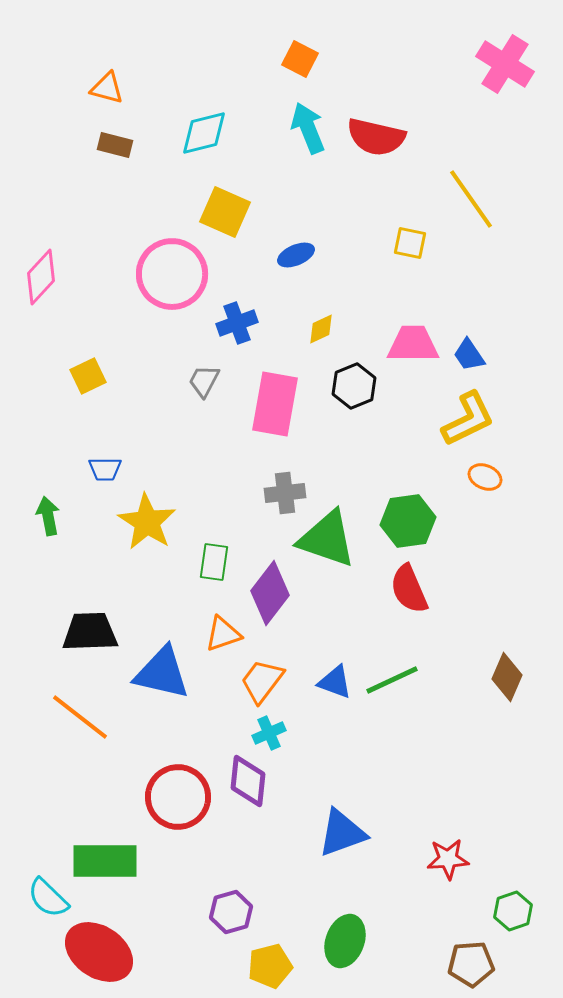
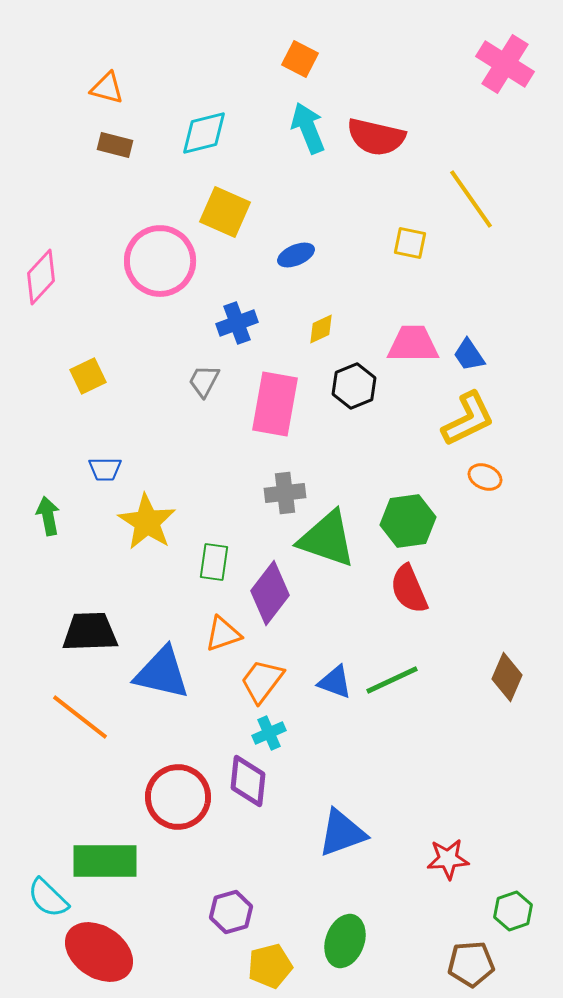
pink circle at (172, 274): moved 12 px left, 13 px up
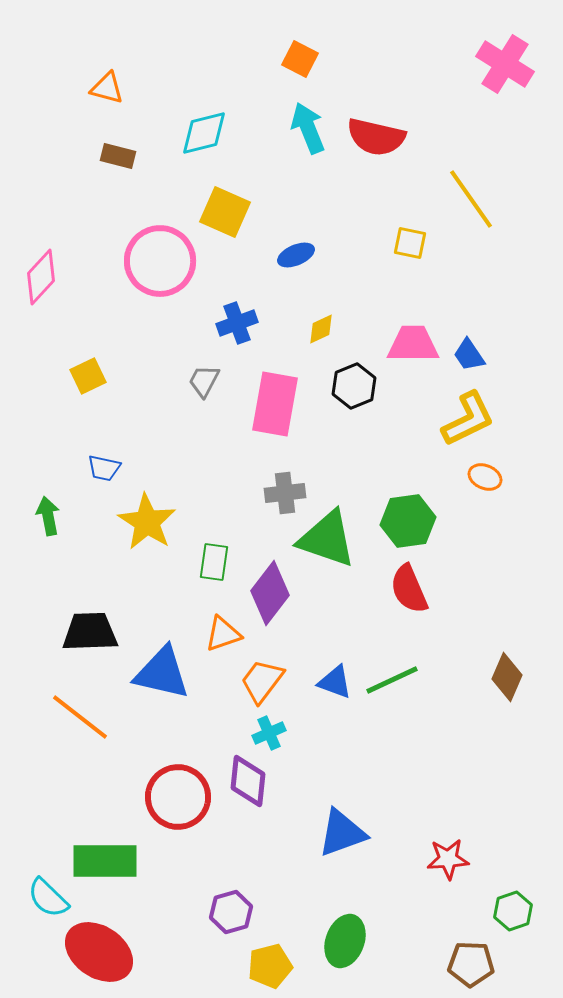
brown rectangle at (115, 145): moved 3 px right, 11 px down
blue trapezoid at (105, 469): moved 1 px left, 1 px up; rotated 12 degrees clockwise
brown pentagon at (471, 964): rotated 6 degrees clockwise
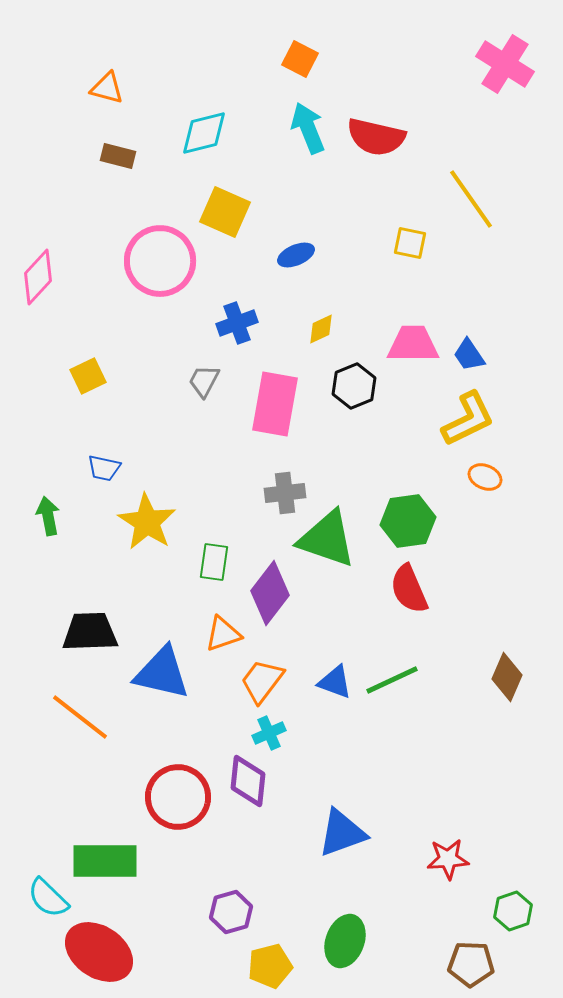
pink diamond at (41, 277): moved 3 px left
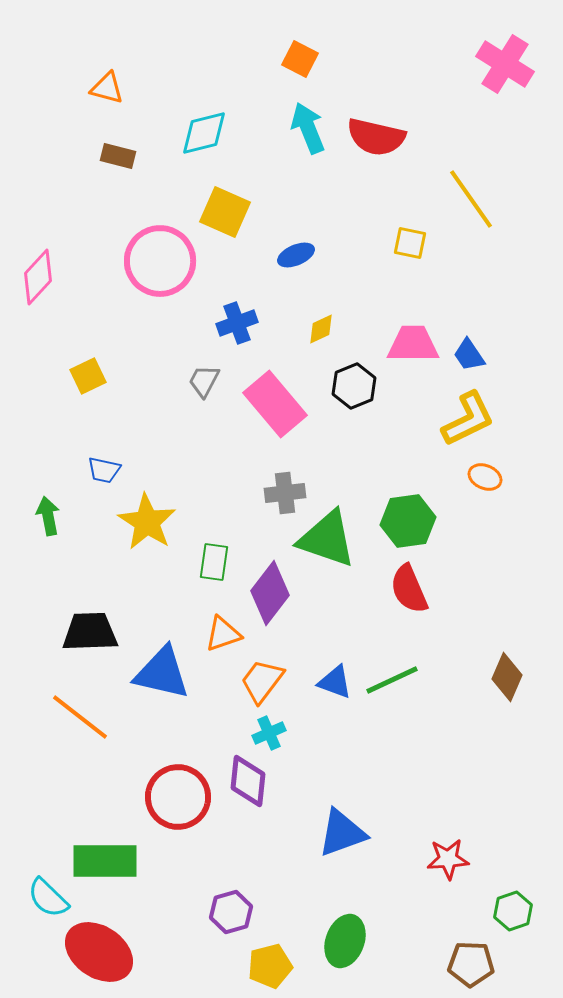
pink rectangle at (275, 404): rotated 50 degrees counterclockwise
blue trapezoid at (104, 468): moved 2 px down
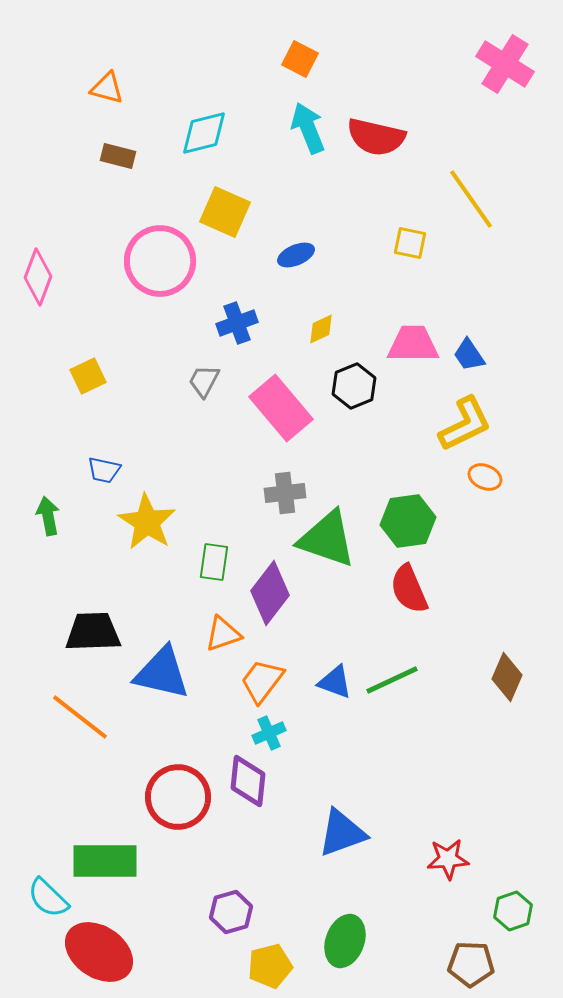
pink diamond at (38, 277): rotated 22 degrees counterclockwise
pink rectangle at (275, 404): moved 6 px right, 4 px down
yellow L-shape at (468, 419): moved 3 px left, 5 px down
black trapezoid at (90, 632): moved 3 px right
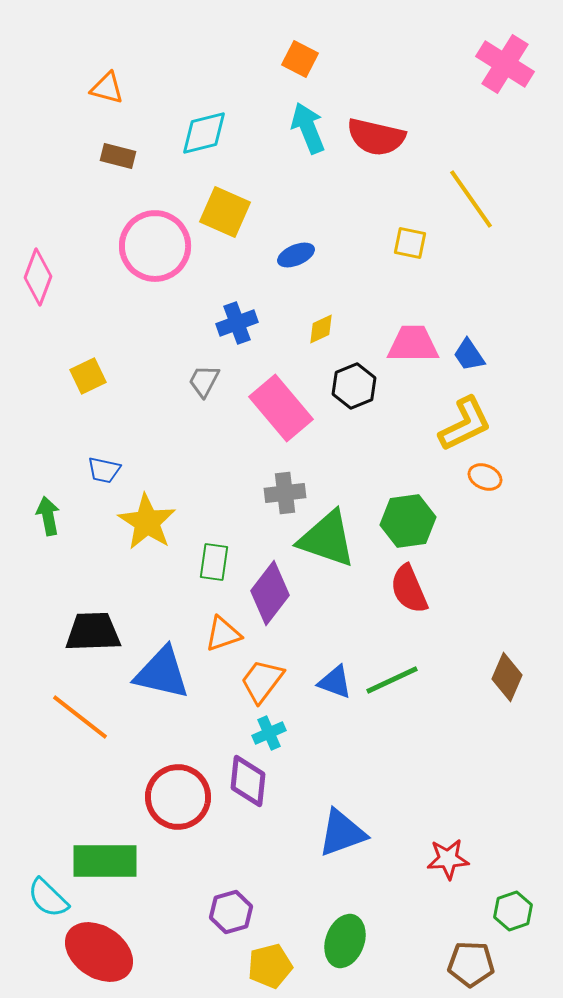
pink circle at (160, 261): moved 5 px left, 15 px up
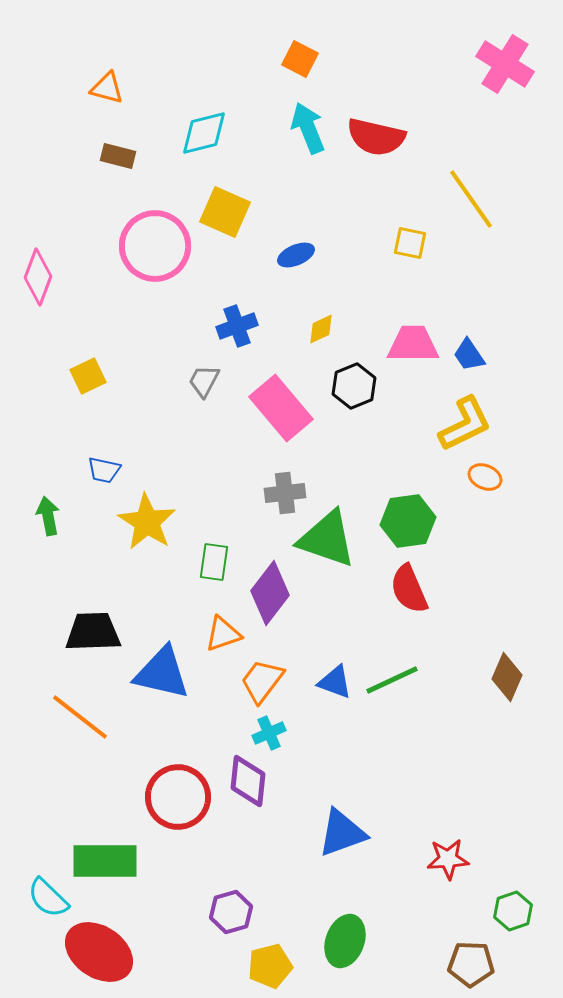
blue cross at (237, 323): moved 3 px down
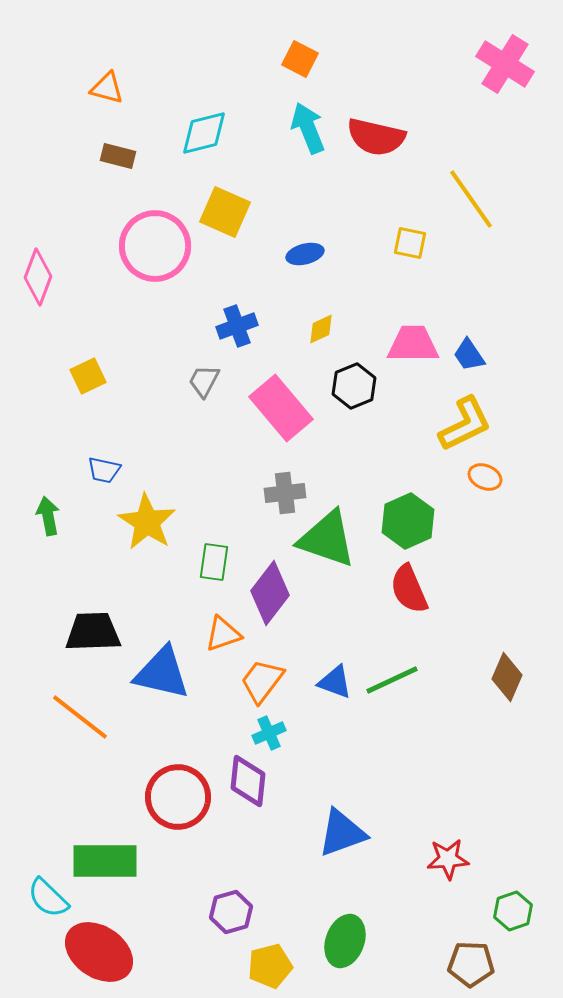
blue ellipse at (296, 255): moved 9 px right, 1 px up; rotated 9 degrees clockwise
green hexagon at (408, 521): rotated 16 degrees counterclockwise
